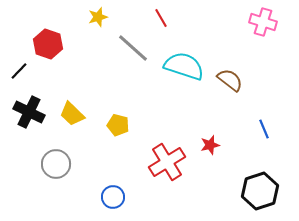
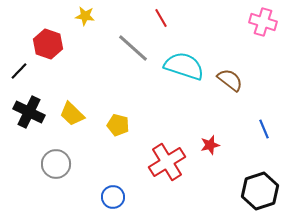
yellow star: moved 13 px left, 1 px up; rotated 24 degrees clockwise
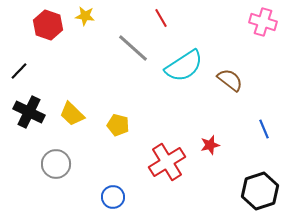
red hexagon: moved 19 px up
cyan semicircle: rotated 129 degrees clockwise
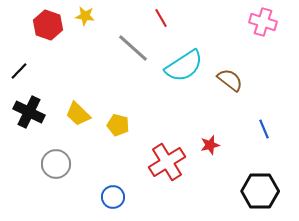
yellow trapezoid: moved 6 px right
black hexagon: rotated 18 degrees clockwise
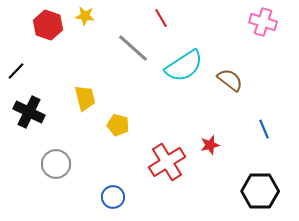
black line: moved 3 px left
yellow trapezoid: moved 7 px right, 16 px up; rotated 148 degrees counterclockwise
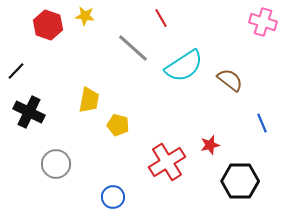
yellow trapezoid: moved 4 px right, 2 px down; rotated 24 degrees clockwise
blue line: moved 2 px left, 6 px up
black hexagon: moved 20 px left, 10 px up
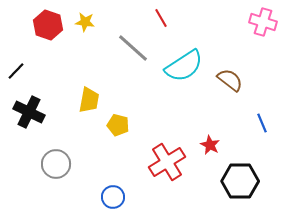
yellow star: moved 6 px down
red star: rotated 30 degrees counterclockwise
